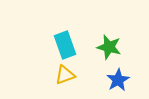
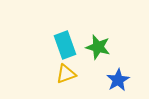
green star: moved 11 px left
yellow triangle: moved 1 px right, 1 px up
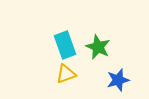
green star: rotated 10 degrees clockwise
blue star: rotated 15 degrees clockwise
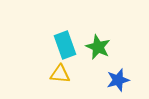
yellow triangle: moved 6 px left; rotated 25 degrees clockwise
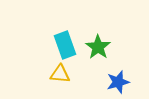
green star: rotated 10 degrees clockwise
blue star: moved 2 px down
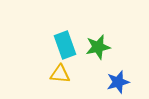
green star: rotated 25 degrees clockwise
